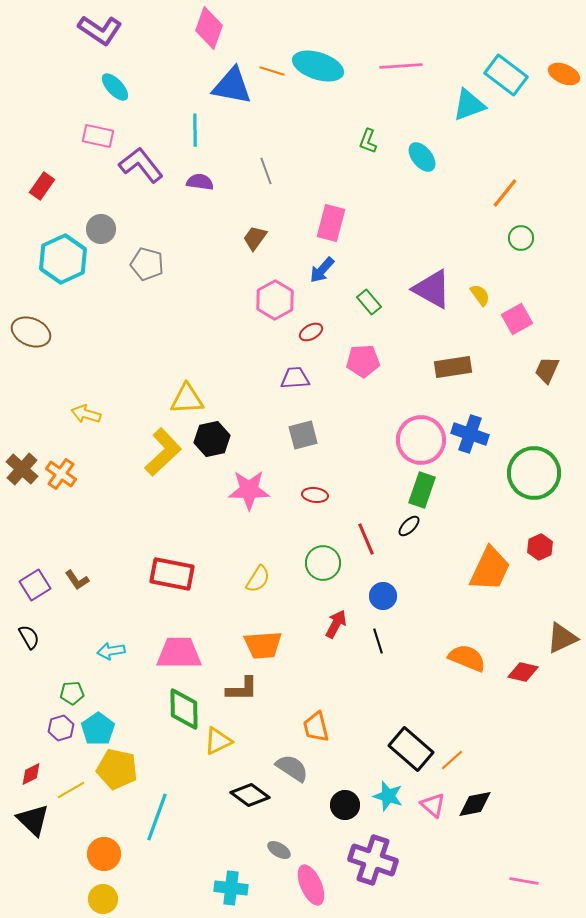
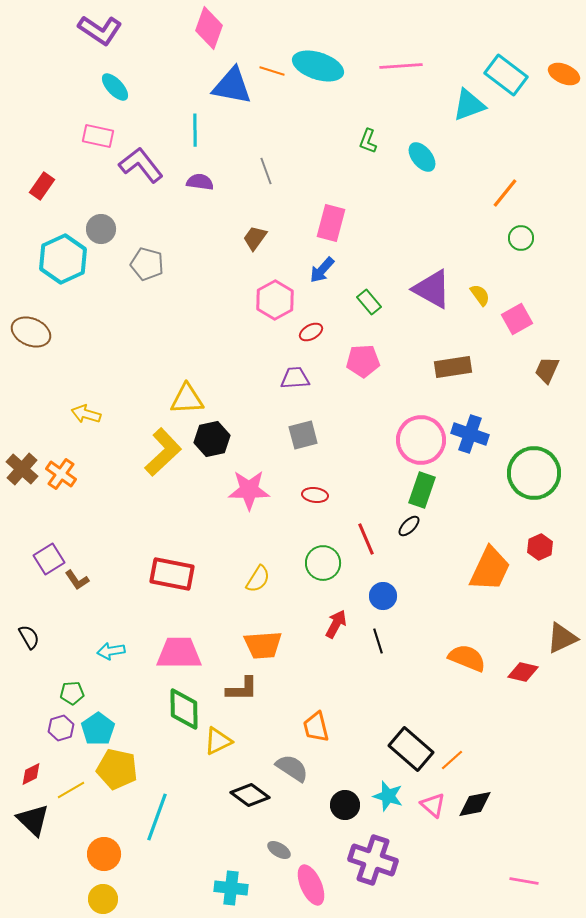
purple square at (35, 585): moved 14 px right, 26 px up
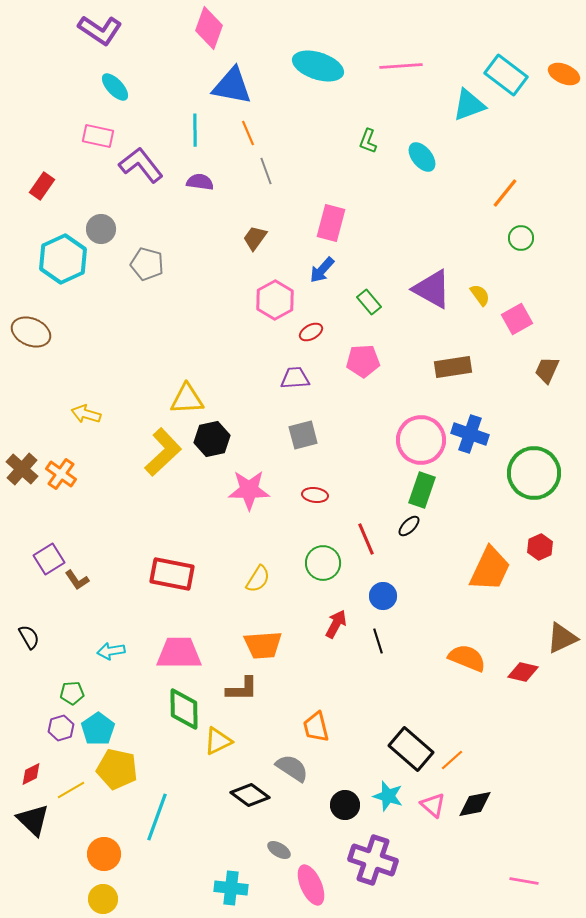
orange line at (272, 71): moved 24 px left, 62 px down; rotated 50 degrees clockwise
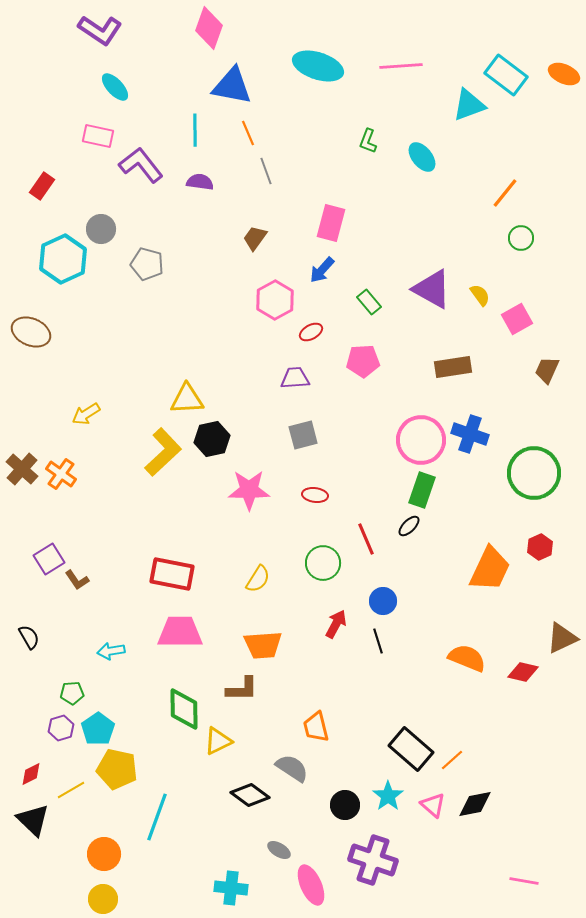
yellow arrow at (86, 414): rotated 48 degrees counterclockwise
blue circle at (383, 596): moved 5 px down
pink trapezoid at (179, 653): moved 1 px right, 21 px up
cyan star at (388, 796): rotated 20 degrees clockwise
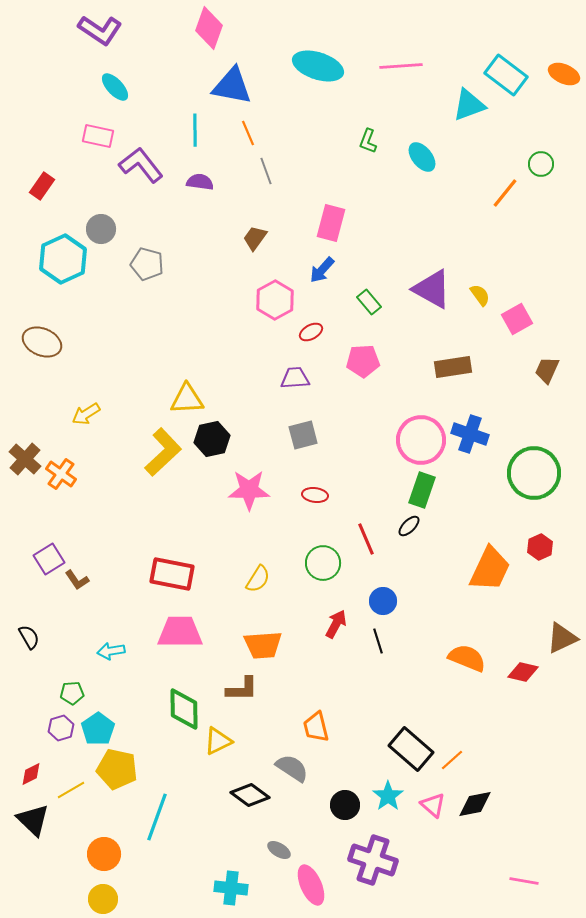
green circle at (521, 238): moved 20 px right, 74 px up
brown ellipse at (31, 332): moved 11 px right, 10 px down
brown cross at (22, 469): moved 3 px right, 10 px up
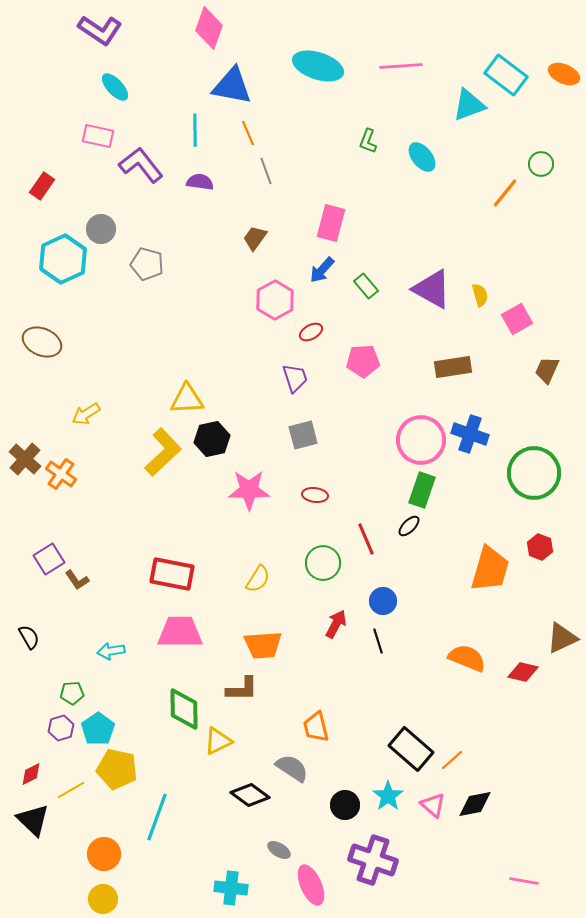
yellow semicircle at (480, 295): rotated 20 degrees clockwise
green rectangle at (369, 302): moved 3 px left, 16 px up
purple trapezoid at (295, 378): rotated 76 degrees clockwise
red hexagon at (540, 547): rotated 15 degrees counterclockwise
orange trapezoid at (490, 569): rotated 9 degrees counterclockwise
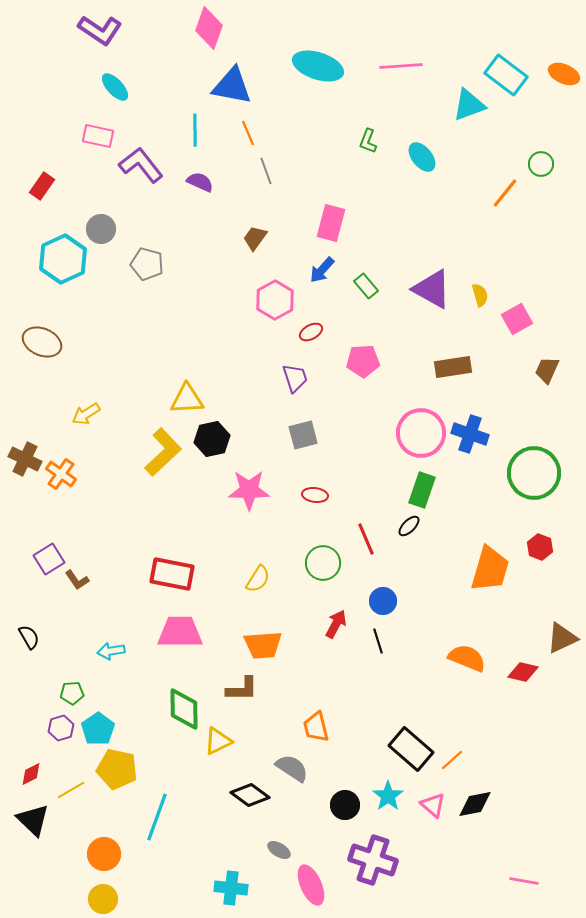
purple semicircle at (200, 182): rotated 16 degrees clockwise
pink circle at (421, 440): moved 7 px up
brown cross at (25, 459): rotated 16 degrees counterclockwise
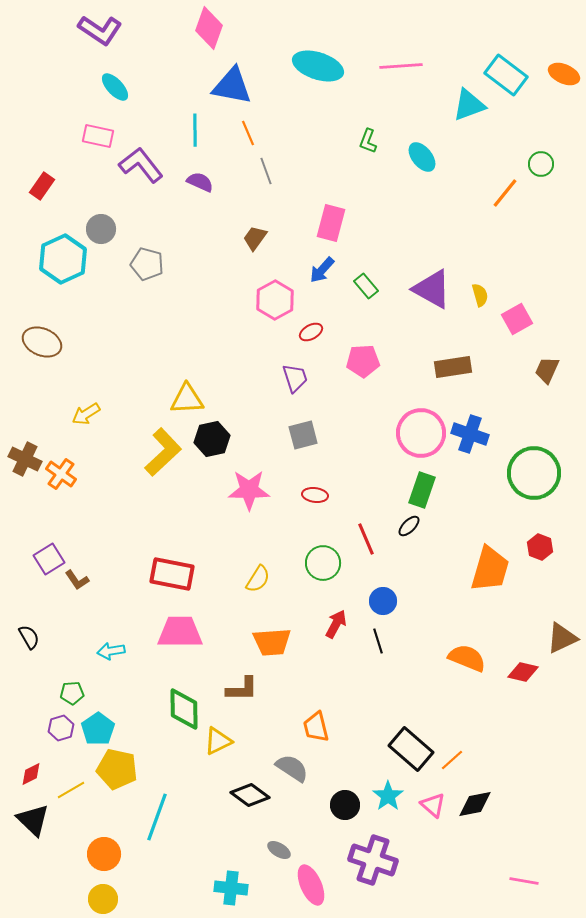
orange trapezoid at (263, 645): moved 9 px right, 3 px up
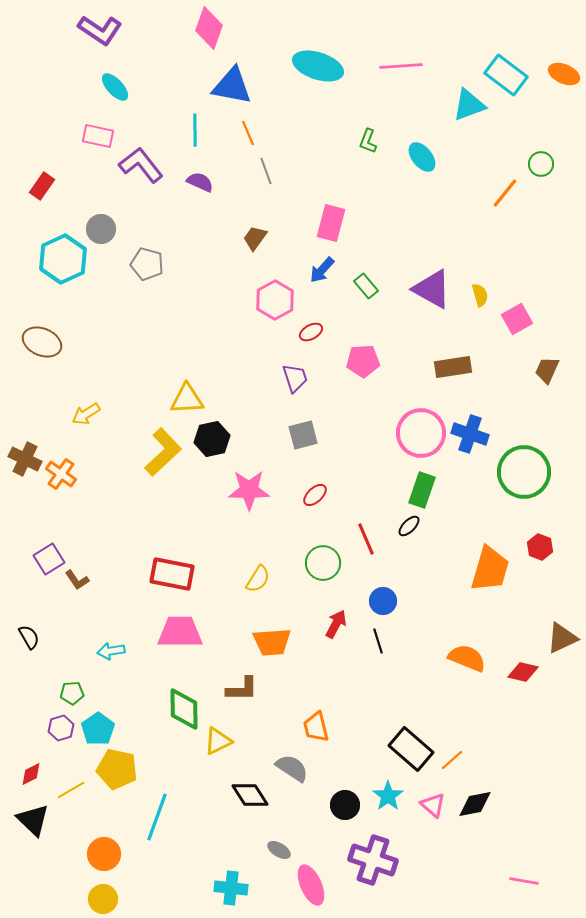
green circle at (534, 473): moved 10 px left, 1 px up
red ellipse at (315, 495): rotated 50 degrees counterclockwise
black diamond at (250, 795): rotated 21 degrees clockwise
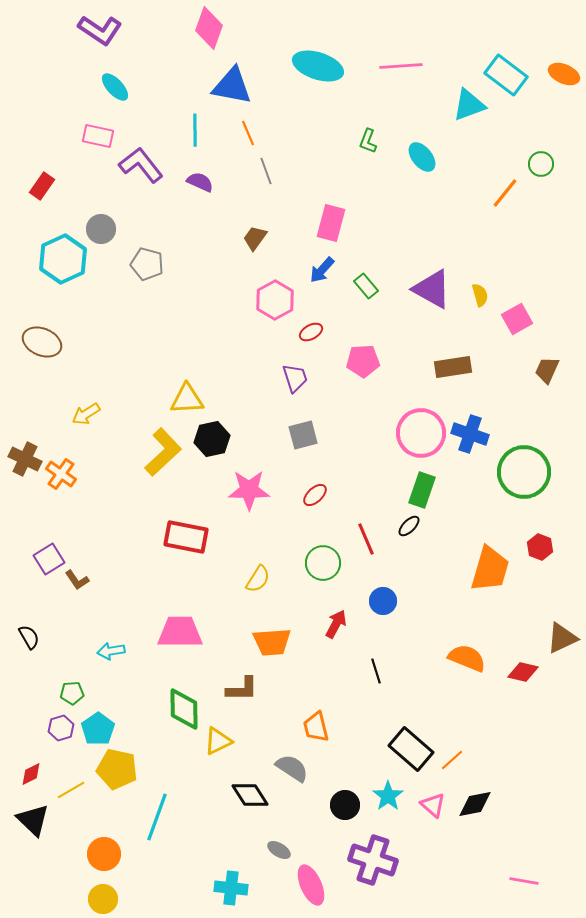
red rectangle at (172, 574): moved 14 px right, 37 px up
black line at (378, 641): moved 2 px left, 30 px down
